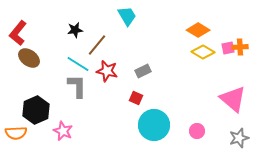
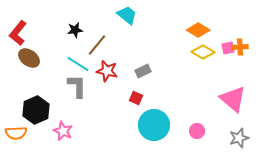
cyan trapezoid: moved 1 px up; rotated 20 degrees counterclockwise
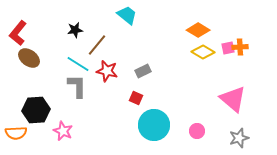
black hexagon: rotated 20 degrees clockwise
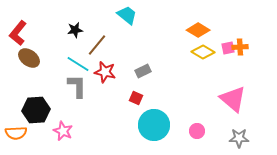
red star: moved 2 px left, 1 px down
gray star: rotated 18 degrees clockwise
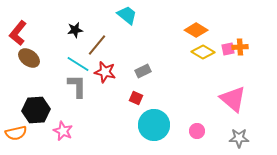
orange diamond: moved 2 px left
pink square: moved 1 px down
orange semicircle: rotated 10 degrees counterclockwise
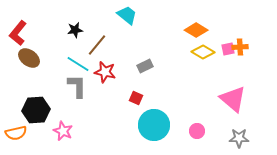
gray rectangle: moved 2 px right, 5 px up
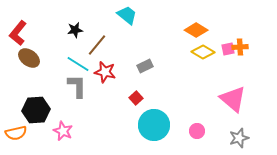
red square: rotated 24 degrees clockwise
gray star: rotated 18 degrees counterclockwise
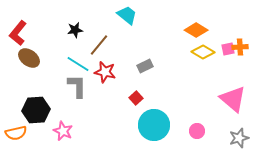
brown line: moved 2 px right
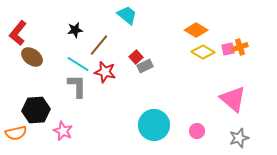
orange cross: rotated 14 degrees counterclockwise
brown ellipse: moved 3 px right, 1 px up
red square: moved 41 px up
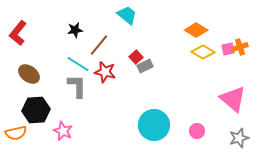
brown ellipse: moved 3 px left, 17 px down
